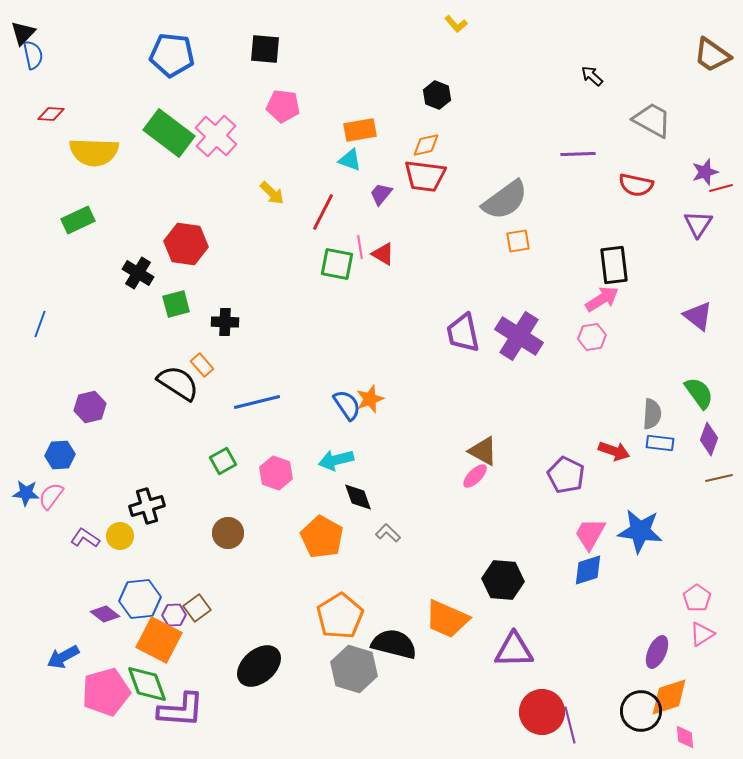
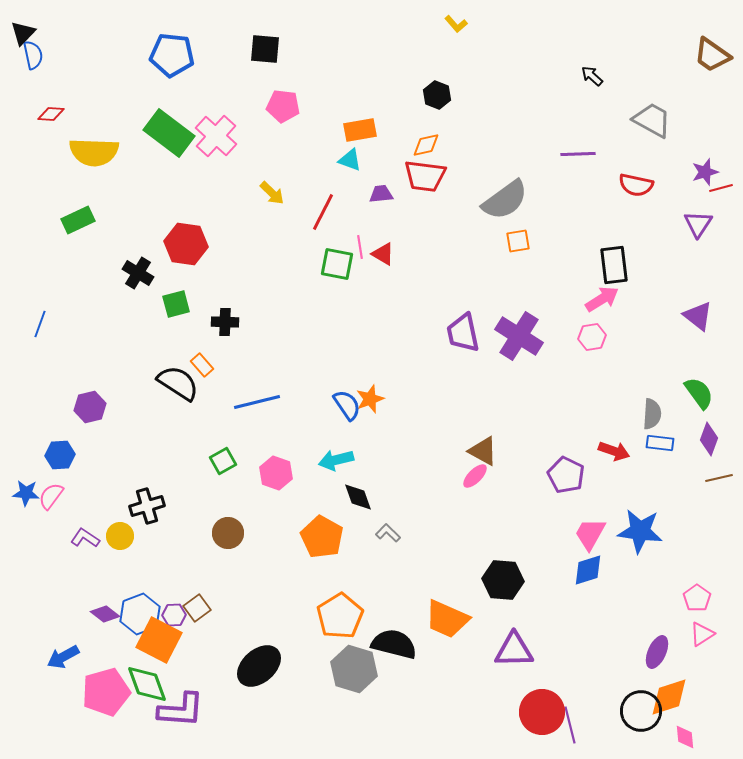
purple trapezoid at (381, 194): rotated 45 degrees clockwise
blue hexagon at (140, 599): moved 15 px down; rotated 15 degrees counterclockwise
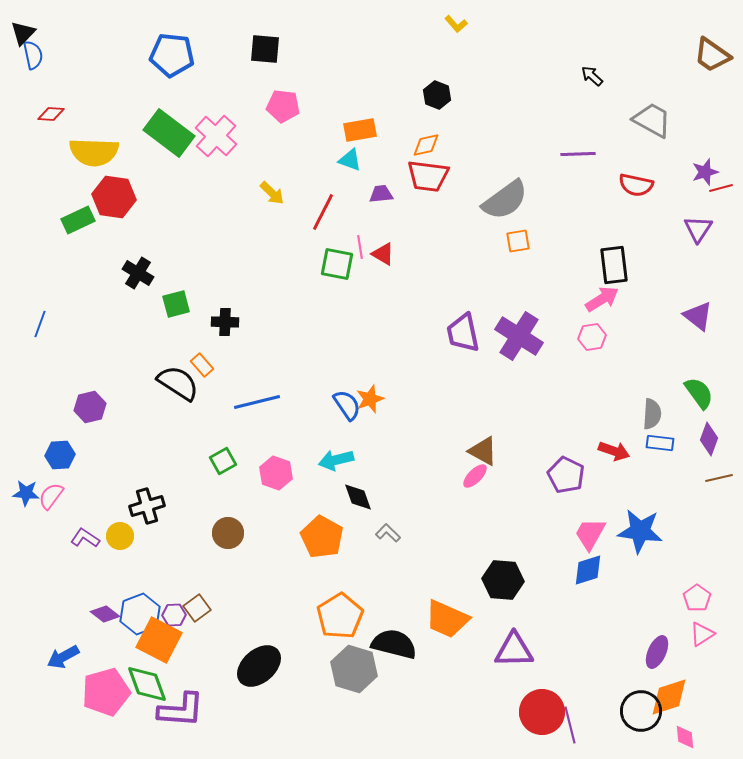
red trapezoid at (425, 176): moved 3 px right
purple triangle at (698, 224): moved 5 px down
red hexagon at (186, 244): moved 72 px left, 47 px up
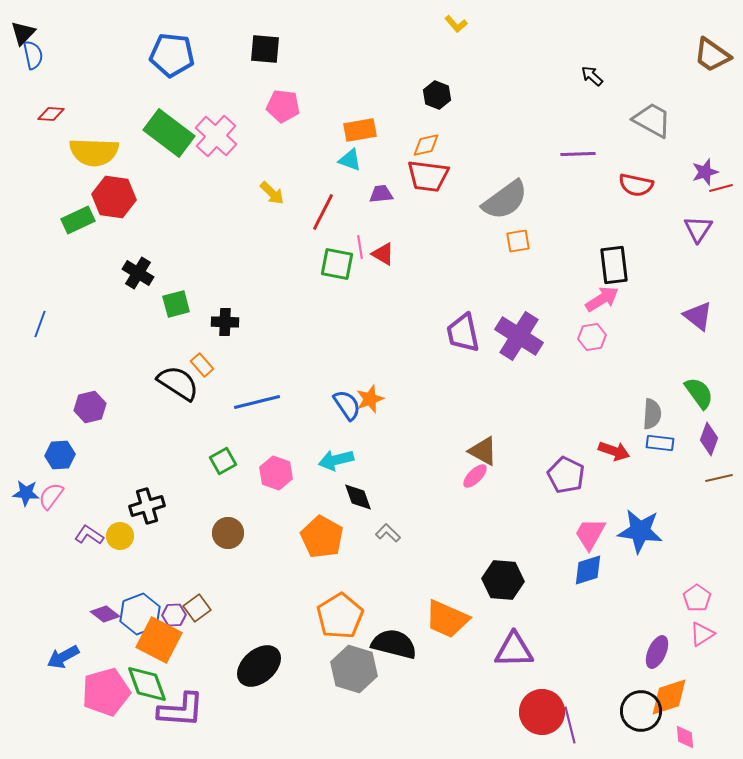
purple L-shape at (85, 538): moved 4 px right, 3 px up
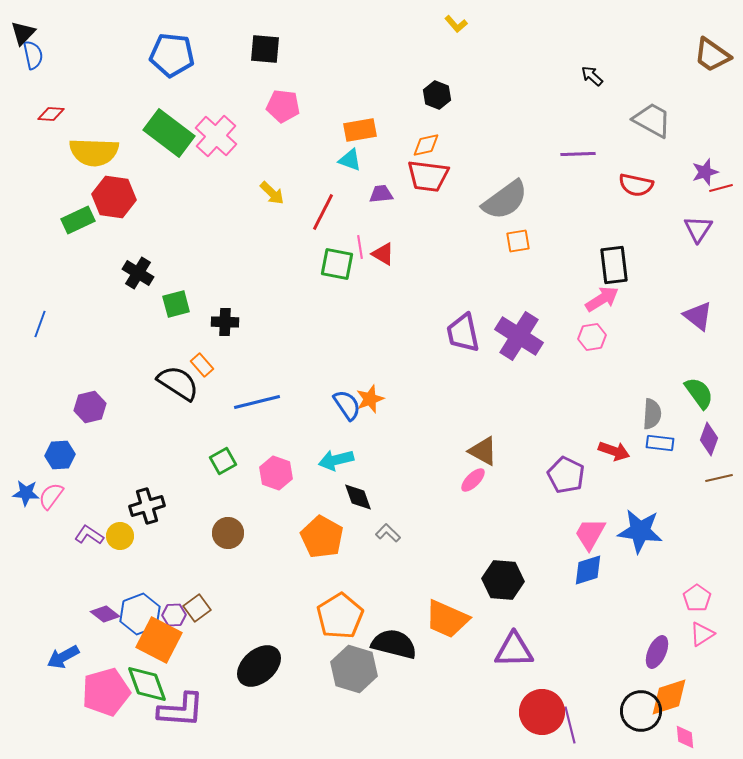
pink ellipse at (475, 476): moved 2 px left, 4 px down
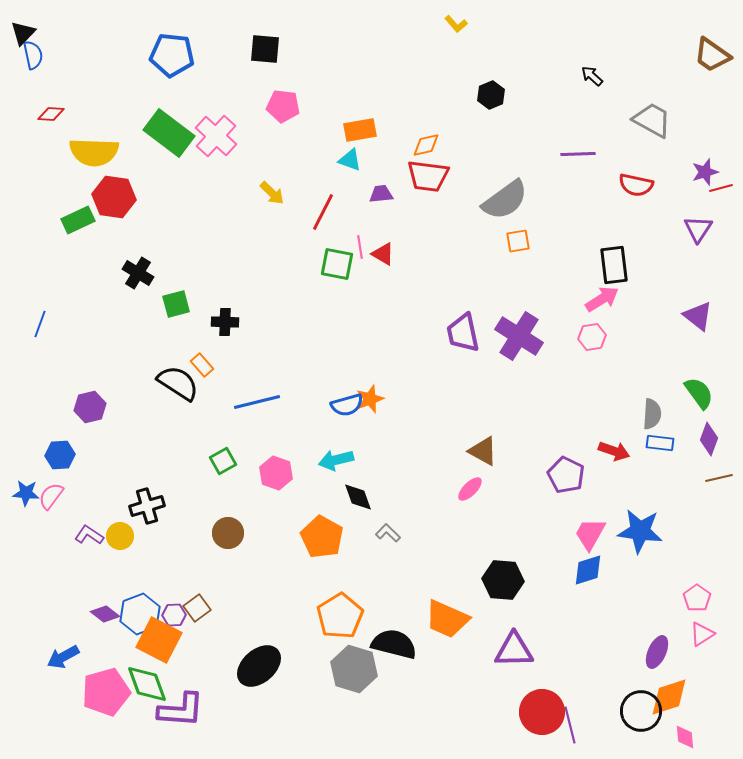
black hexagon at (437, 95): moved 54 px right; rotated 16 degrees clockwise
blue semicircle at (347, 405): rotated 108 degrees clockwise
pink ellipse at (473, 480): moved 3 px left, 9 px down
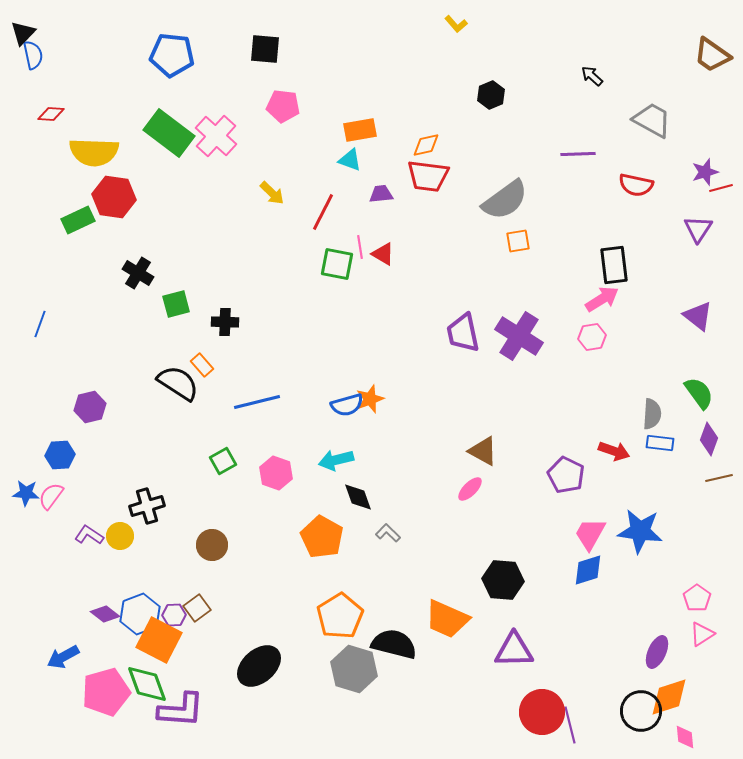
brown circle at (228, 533): moved 16 px left, 12 px down
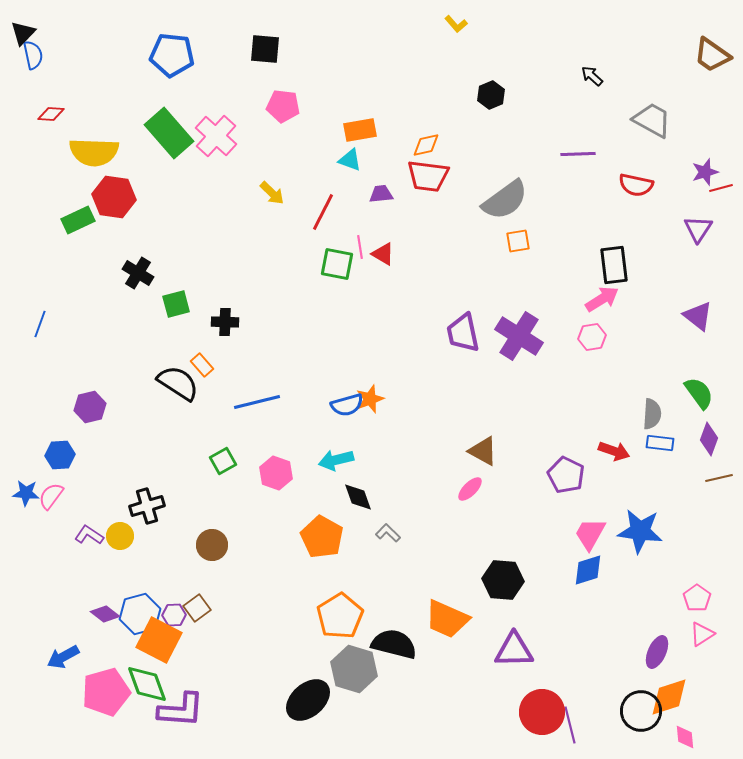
green rectangle at (169, 133): rotated 12 degrees clockwise
blue hexagon at (140, 614): rotated 6 degrees clockwise
black ellipse at (259, 666): moved 49 px right, 34 px down
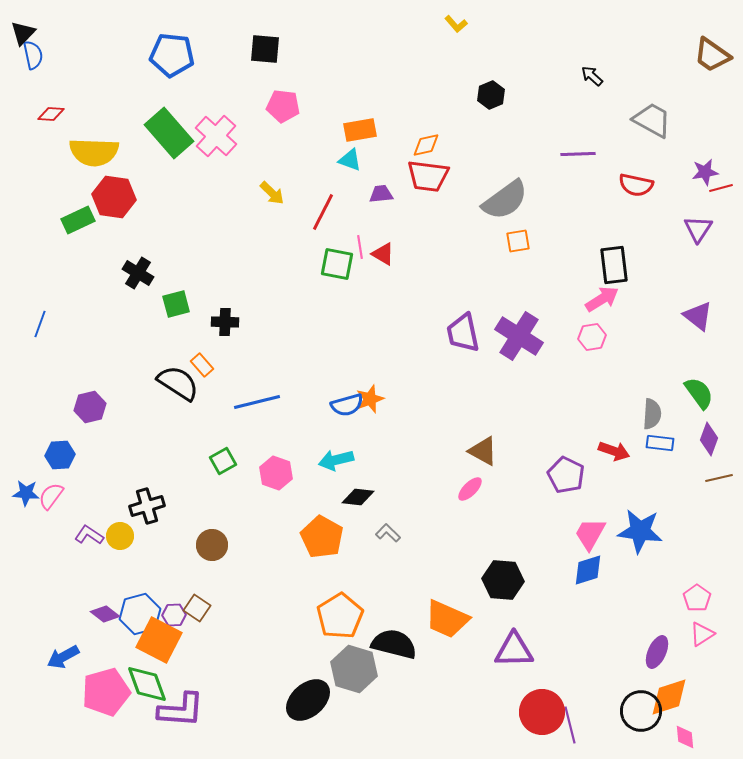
purple star at (705, 172): rotated 8 degrees clockwise
black diamond at (358, 497): rotated 64 degrees counterclockwise
brown square at (197, 608): rotated 20 degrees counterclockwise
